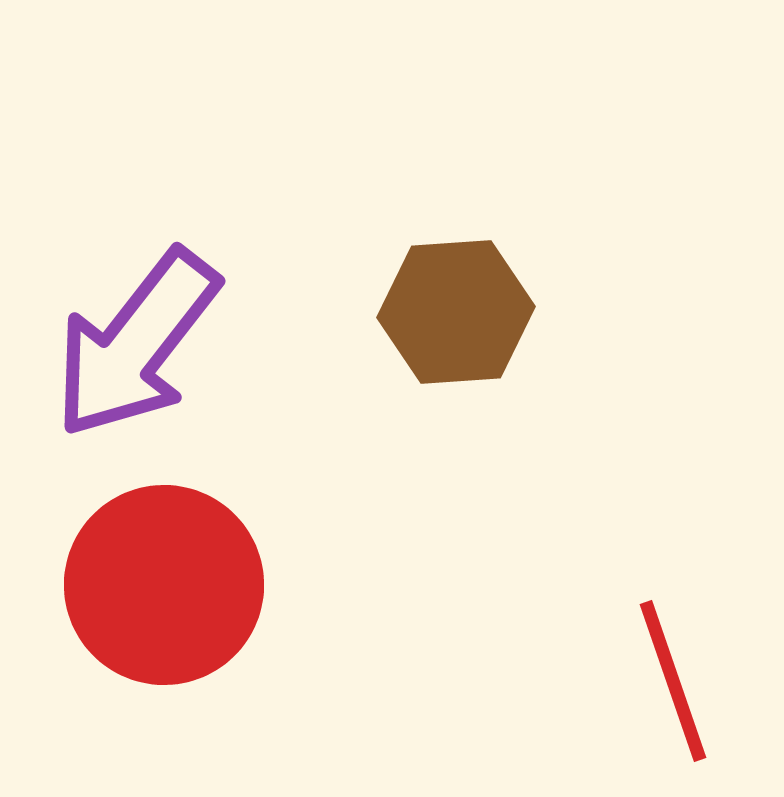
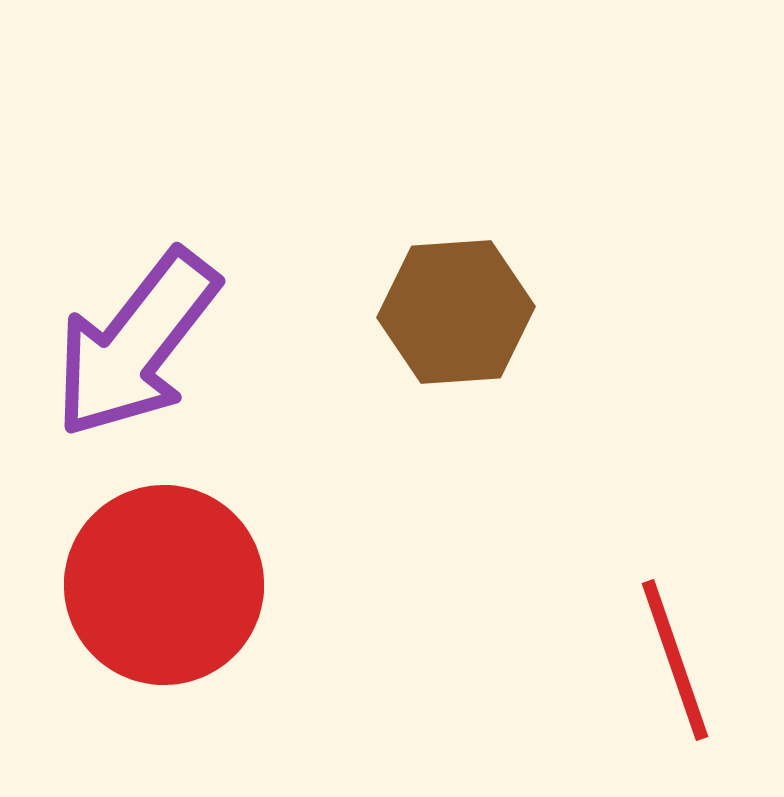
red line: moved 2 px right, 21 px up
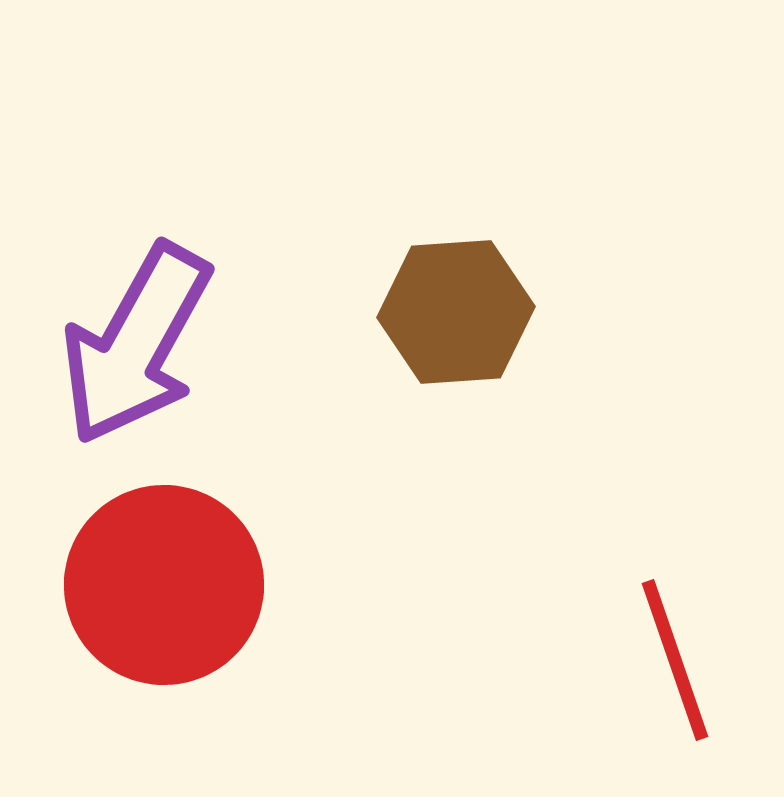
purple arrow: rotated 9 degrees counterclockwise
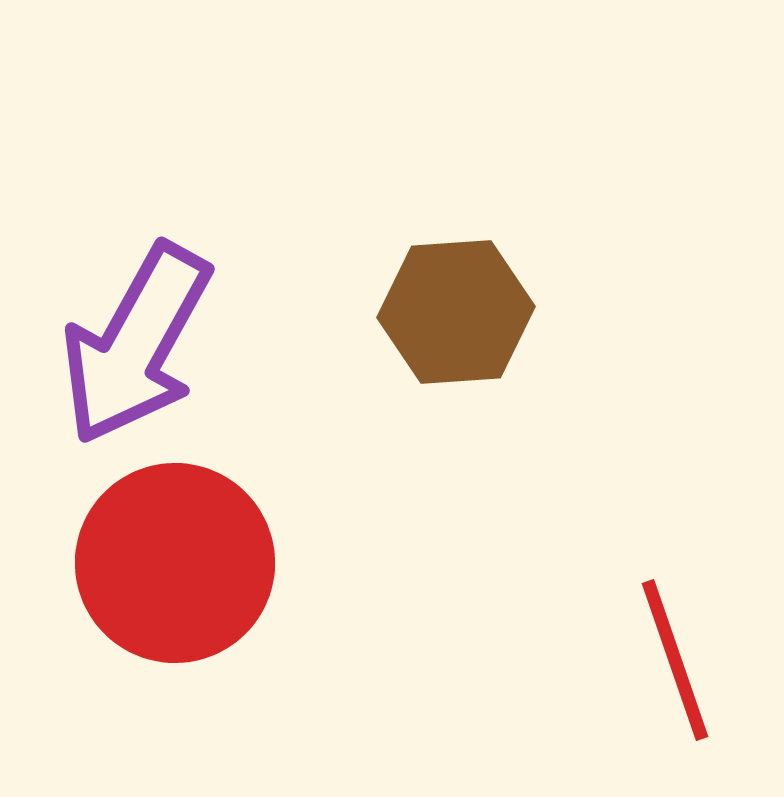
red circle: moved 11 px right, 22 px up
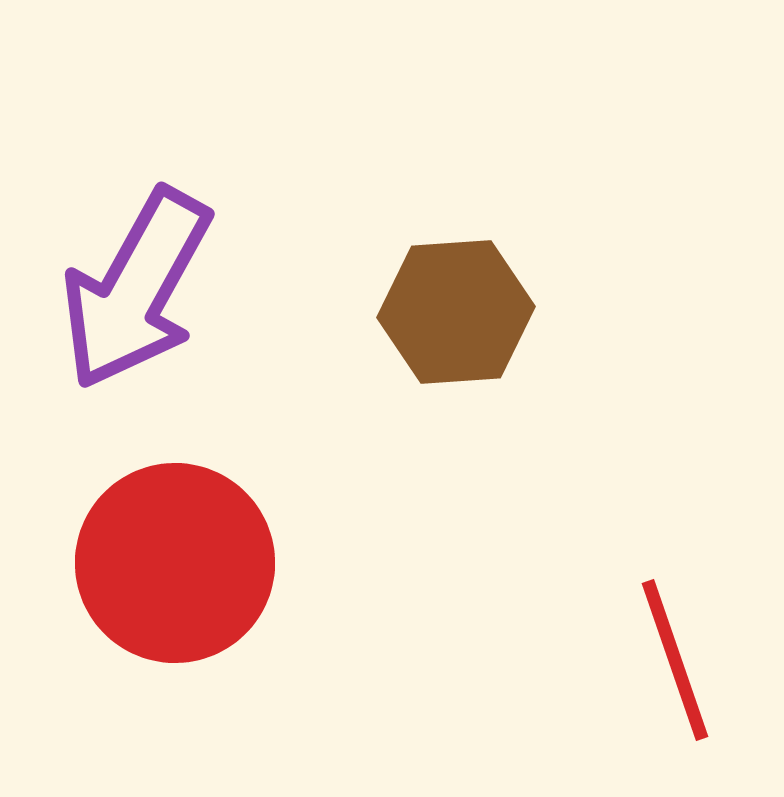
purple arrow: moved 55 px up
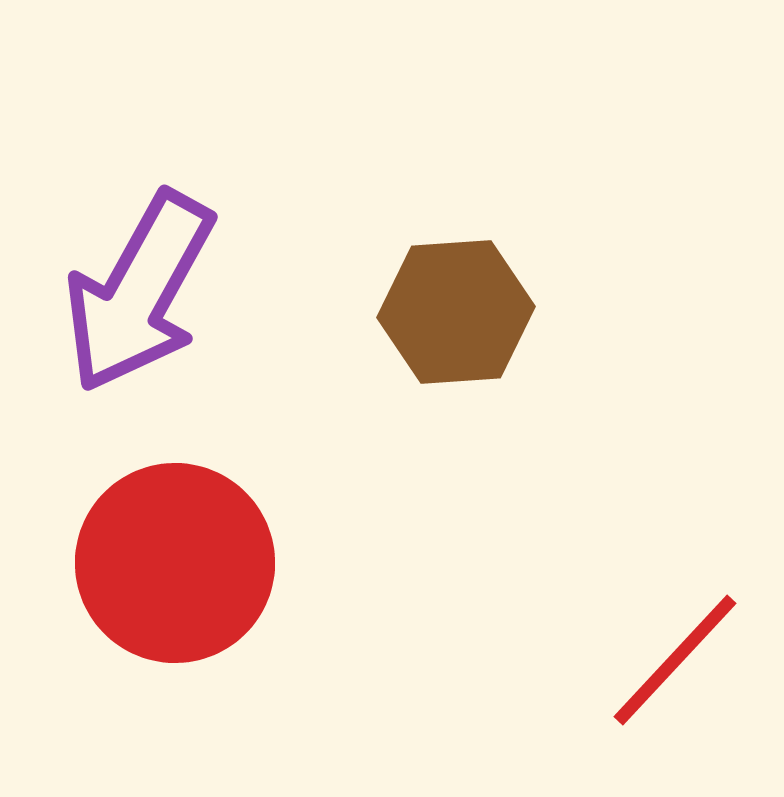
purple arrow: moved 3 px right, 3 px down
red line: rotated 62 degrees clockwise
